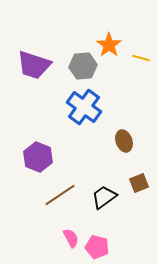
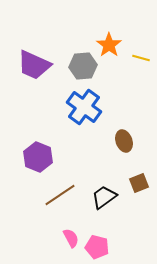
purple trapezoid: rotated 6 degrees clockwise
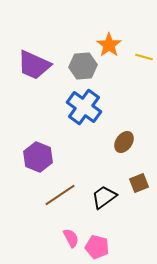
yellow line: moved 3 px right, 1 px up
brown ellipse: moved 1 px down; rotated 55 degrees clockwise
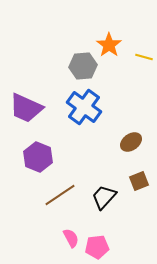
purple trapezoid: moved 8 px left, 43 px down
brown ellipse: moved 7 px right; rotated 20 degrees clockwise
brown square: moved 2 px up
black trapezoid: rotated 12 degrees counterclockwise
pink pentagon: rotated 20 degrees counterclockwise
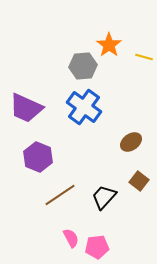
brown square: rotated 30 degrees counterclockwise
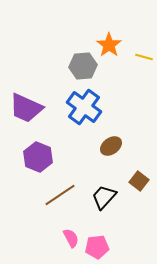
brown ellipse: moved 20 px left, 4 px down
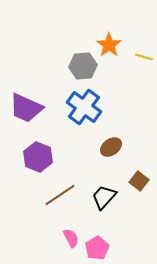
brown ellipse: moved 1 px down
pink pentagon: moved 1 px down; rotated 25 degrees counterclockwise
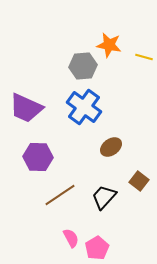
orange star: rotated 25 degrees counterclockwise
purple hexagon: rotated 20 degrees counterclockwise
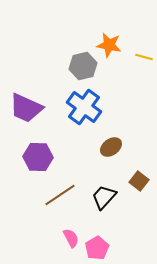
gray hexagon: rotated 8 degrees counterclockwise
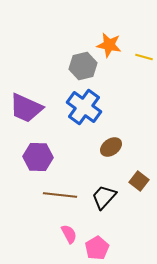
brown line: rotated 40 degrees clockwise
pink semicircle: moved 2 px left, 4 px up
